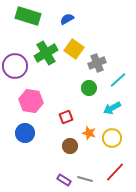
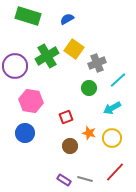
green cross: moved 1 px right, 3 px down
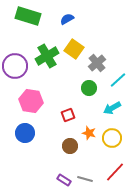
gray cross: rotated 18 degrees counterclockwise
red square: moved 2 px right, 2 px up
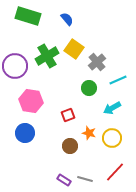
blue semicircle: rotated 80 degrees clockwise
gray cross: moved 1 px up
cyan line: rotated 18 degrees clockwise
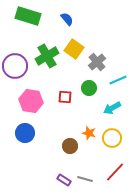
red square: moved 3 px left, 18 px up; rotated 24 degrees clockwise
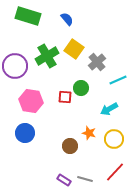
green circle: moved 8 px left
cyan arrow: moved 3 px left, 1 px down
yellow circle: moved 2 px right, 1 px down
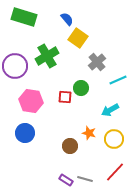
green rectangle: moved 4 px left, 1 px down
yellow square: moved 4 px right, 11 px up
cyan arrow: moved 1 px right, 1 px down
purple rectangle: moved 2 px right
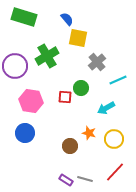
yellow square: rotated 24 degrees counterclockwise
cyan arrow: moved 4 px left, 2 px up
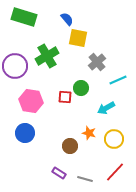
purple rectangle: moved 7 px left, 7 px up
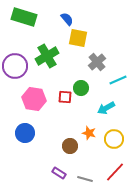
pink hexagon: moved 3 px right, 2 px up
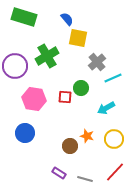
cyan line: moved 5 px left, 2 px up
orange star: moved 2 px left, 3 px down
